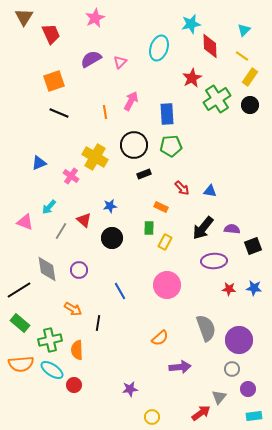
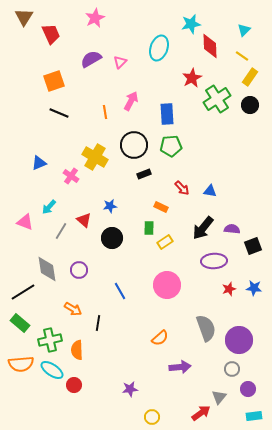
yellow rectangle at (165, 242): rotated 28 degrees clockwise
red star at (229, 289): rotated 24 degrees counterclockwise
black line at (19, 290): moved 4 px right, 2 px down
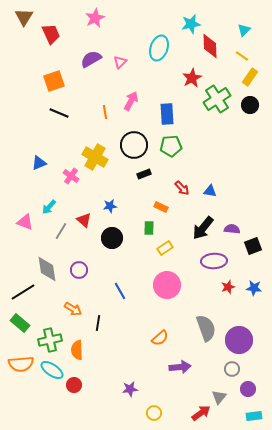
yellow rectangle at (165, 242): moved 6 px down
red star at (229, 289): moved 1 px left, 2 px up
yellow circle at (152, 417): moved 2 px right, 4 px up
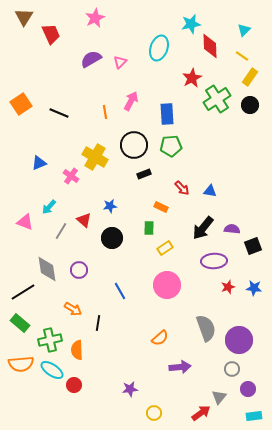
orange square at (54, 81): moved 33 px left, 23 px down; rotated 15 degrees counterclockwise
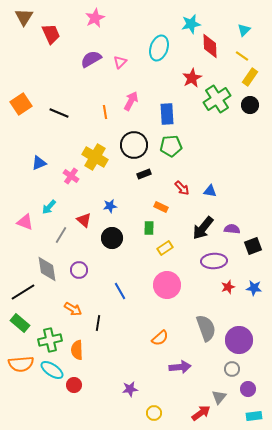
gray line at (61, 231): moved 4 px down
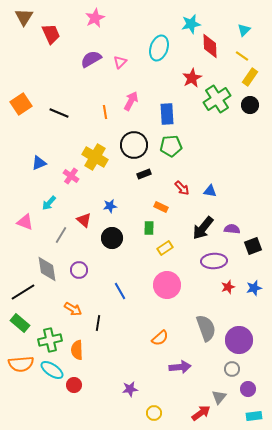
cyan arrow at (49, 207): moved 4 px up
blue star at (254, 288): rotated 21 degrees counterclockwise
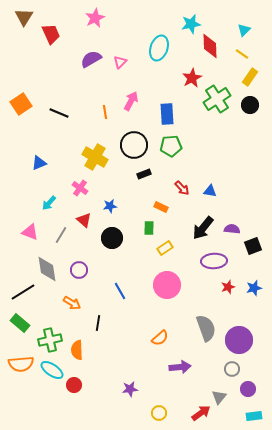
yellow line at (242, 56): moved 2 px up
pink cross at (71, 176): moved 9 px right, 12 px down
pink triangle at (25, 222): moved 5 px right, 10 px down
orange arrow at (73, 309): moved 1 px left, 6 px up
yellow circle at (154, 413): moved 5 px right
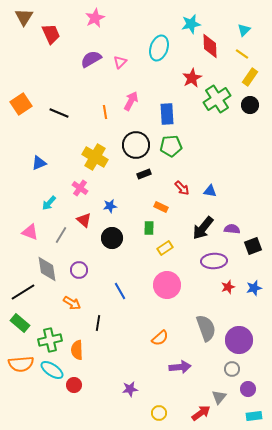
black circle at (134, 145): moved 2 px right
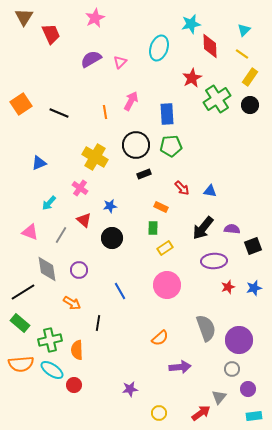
green rectangle at (149, 228): moved 4 px right
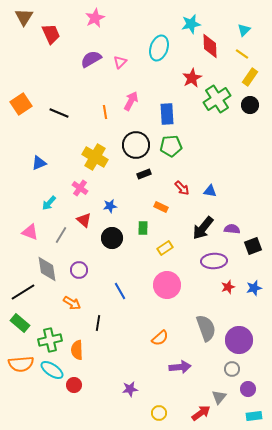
green rectangle at (153, 228): moved 10 px left
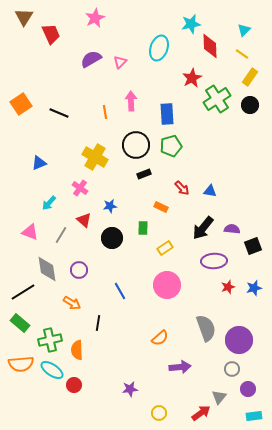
pink arrow at (131, 101): rotated 30 degrees counterclockwise
green pentagon at (171, 146): rotated 10 degrees counterclockwise
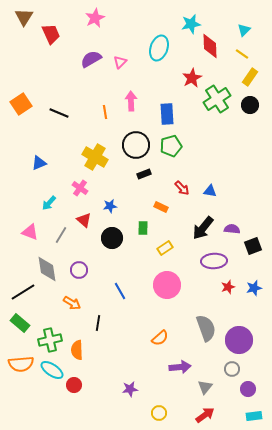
gray triangle at (219, 397): moved 14 px left, 10 px up
red arrow at (201, 413): moved 4 px right, 2 px down
